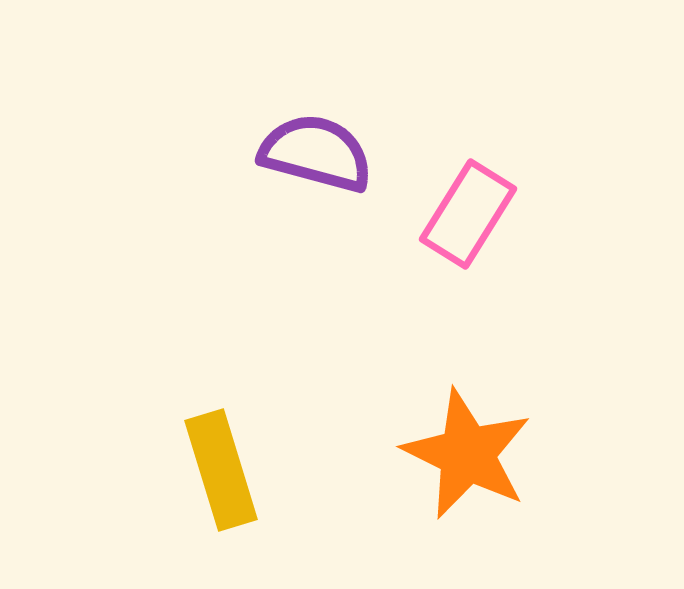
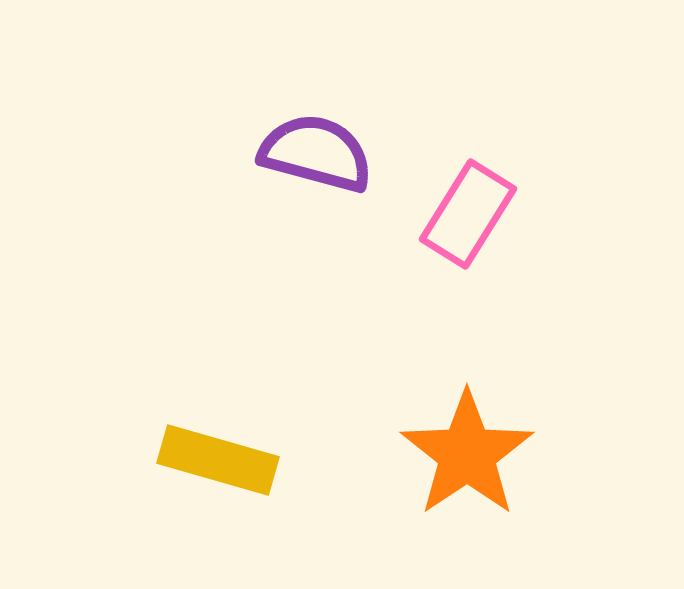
orange star: rotated 12 degrees clockwise
yellow rectangle: moved 3 px left, 10 px up; rotated 57 degrees counterclockwise
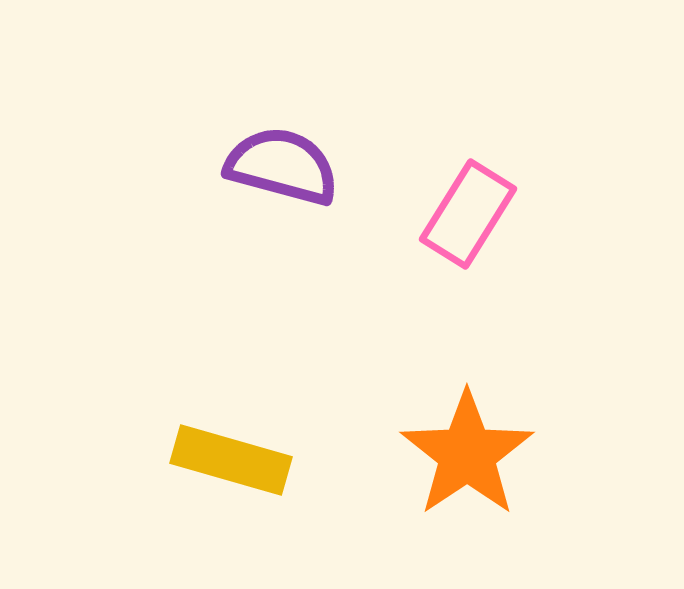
purple semicircle: moved 34 px left, 13 px down
yellow rectangle: moved 13 px right
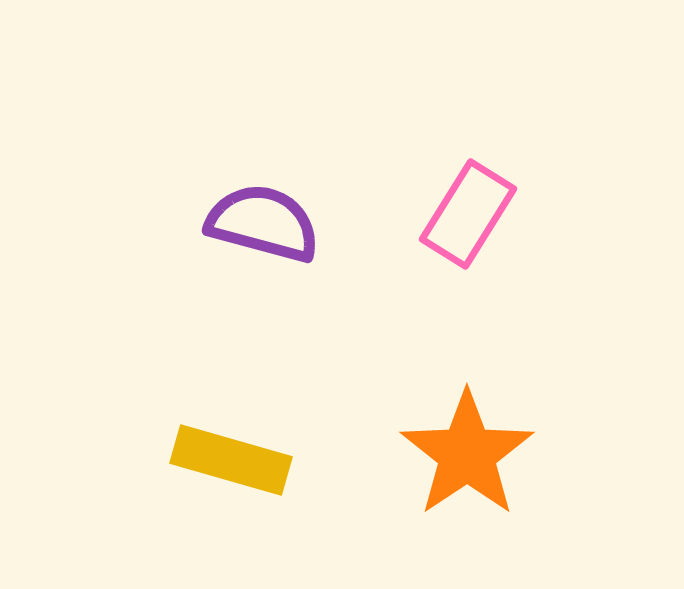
purple semicircle: moved 19 px left, 57 px down
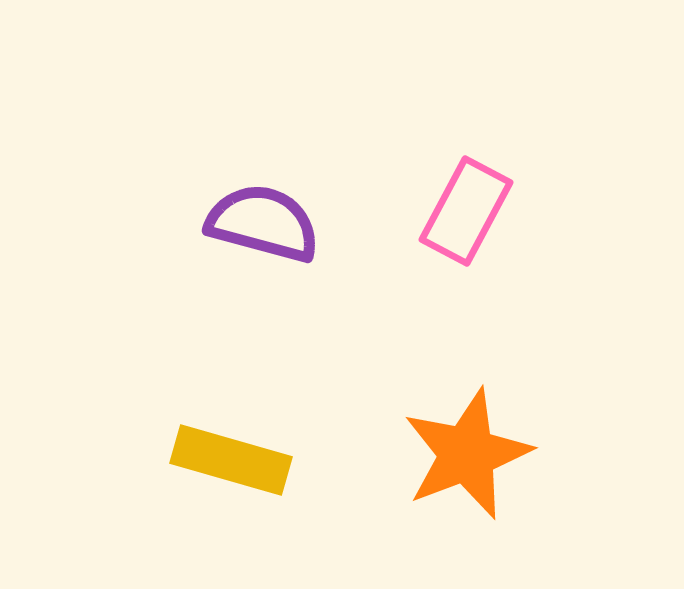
pink rectangle: moved 2 px left, 3 px up; rotated 4 degrees counterclockwise
orange star: rotated 13 degrees clockwise
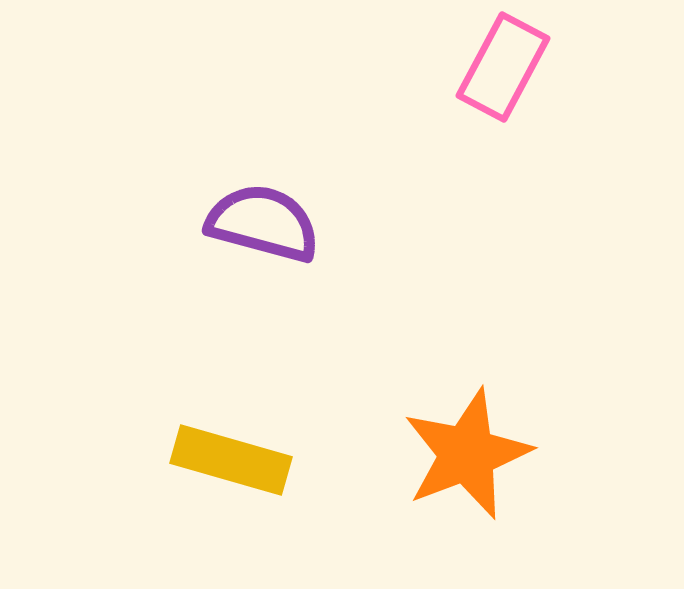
pink rectangle: moved 37 px right, 144 px up
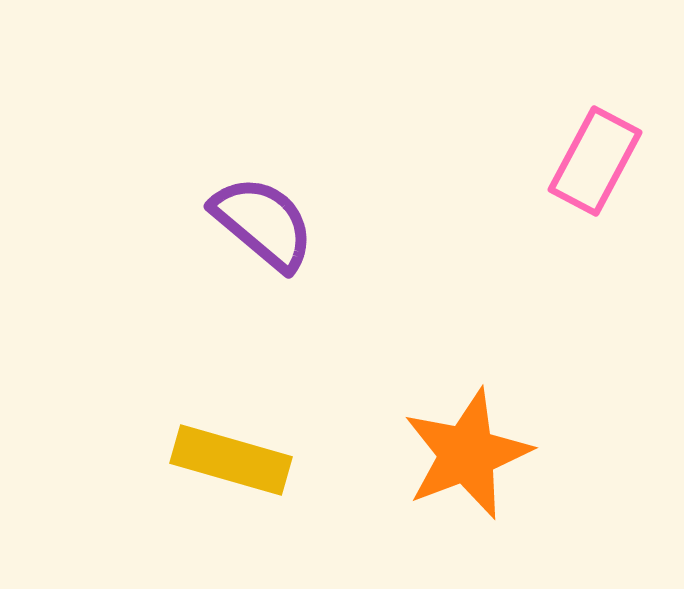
pink rectangle: moved 92 px right, 94 px down
purple semicircle: rotated 25 degrees clockwise
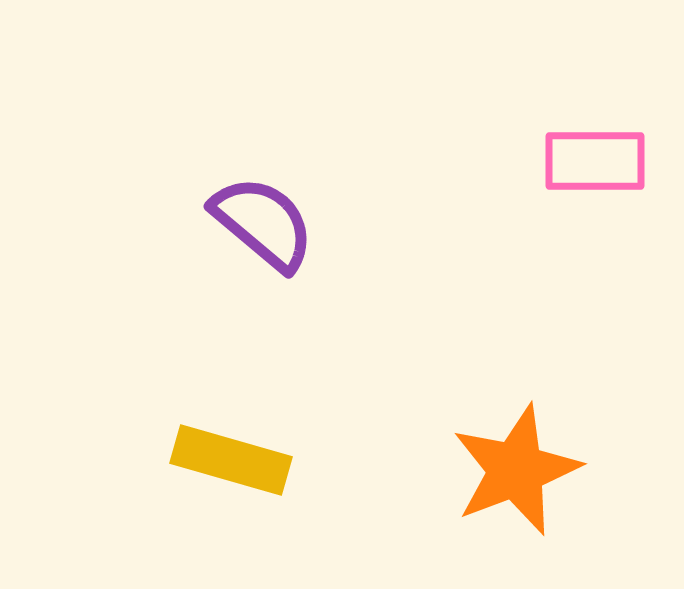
pink rectangle: rotated 62 degrees clockwise
orange star: moved 49 px right, 16 px down
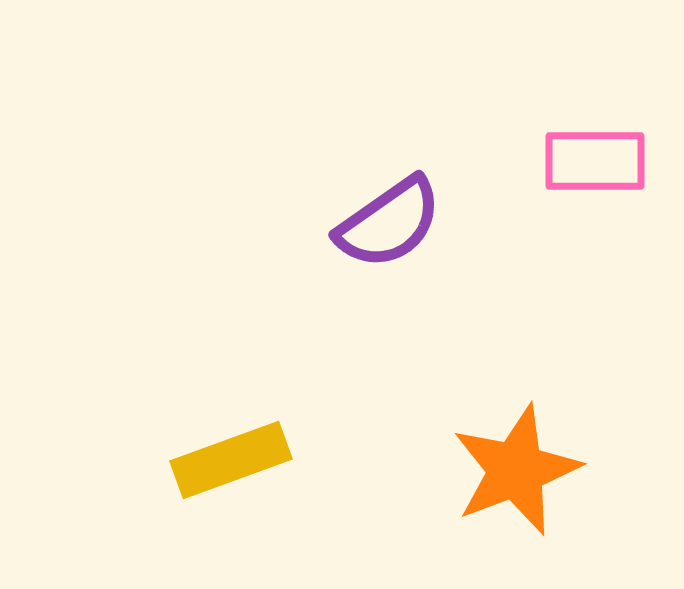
purple semicircle: moved 126 px right; rotated 105 degrees clockwise
yellow rectangle: rotated 36 degrees counterclockwise
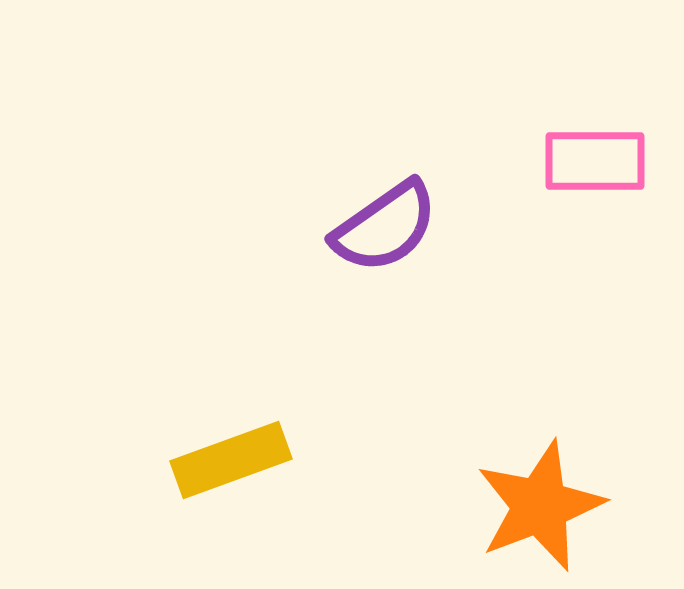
purple semicircle: moved 4 px left, 4 px down
orange star: moved 24 px right, 36 px down
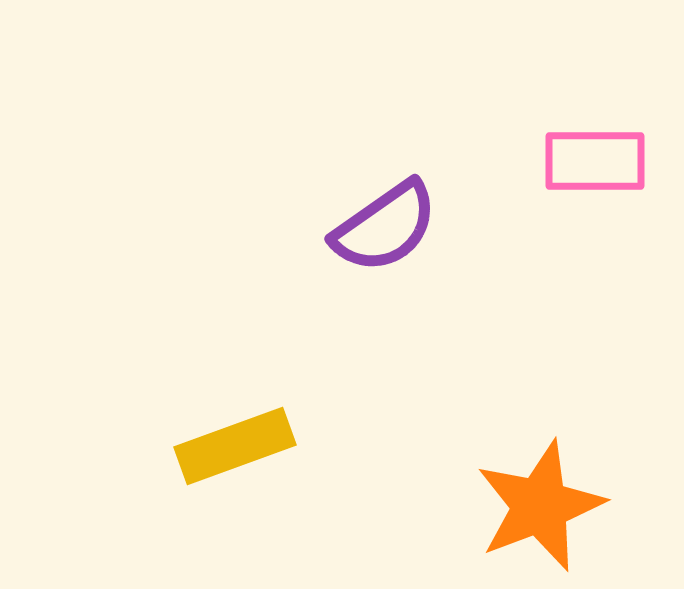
yellow rectangle: moved 4 px right, 14 px up
